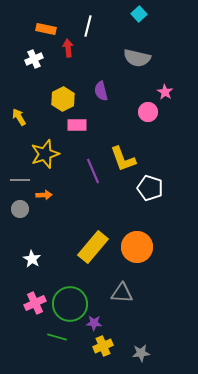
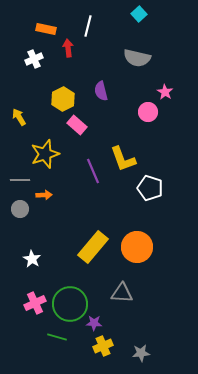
pink rectangle: rotated 42 degrees clockwise
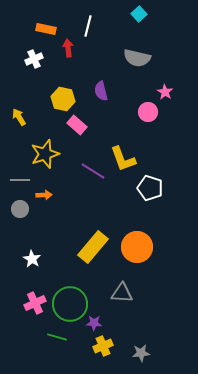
yellow hexagon: rotated 20 degrees counterclockwise
purple line: rotated 35 degrees counterclockwise
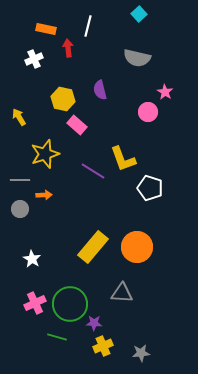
purple semicircle: moved 1 px left, 1 px up
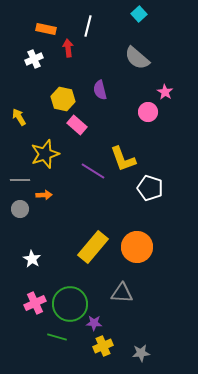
gray semicircle: rotated 28 degrees clockwise
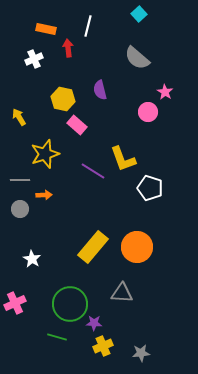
pink cross: moved 20 px left
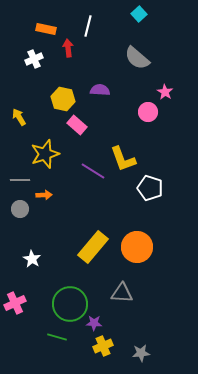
purple semicircle: rotated 108 degrees clockwise
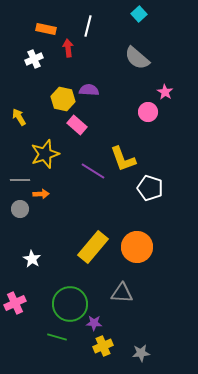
purple semicircle: moved 11 px left
orange arrow: moved 3 px left, 1 px up
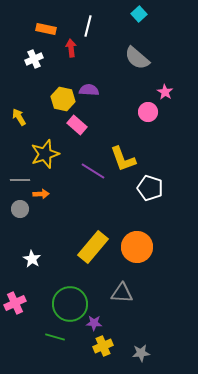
red arrow: moved 3 px right
green line: moved 2 px left
